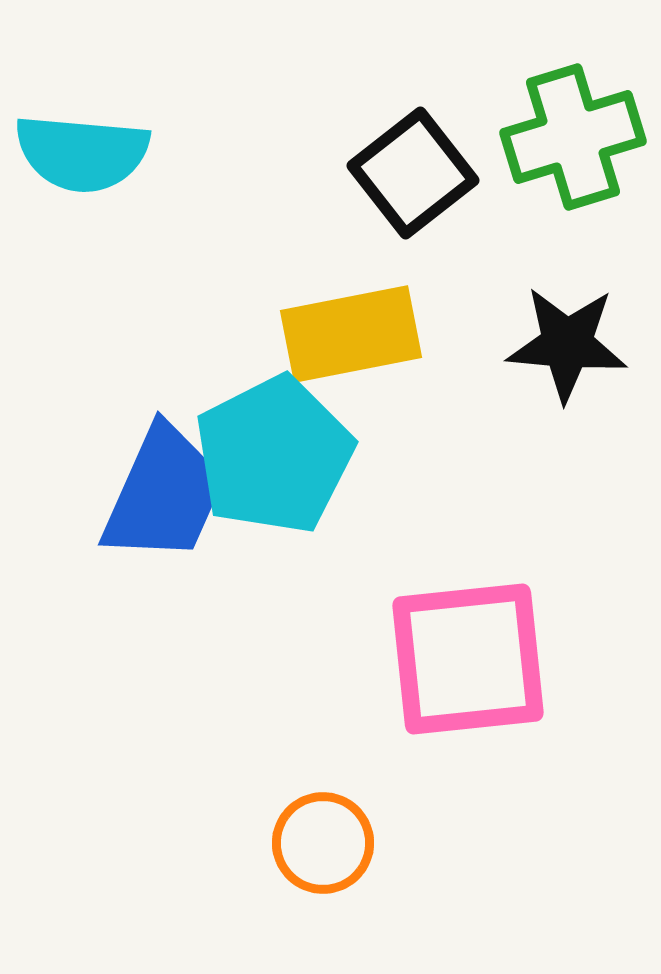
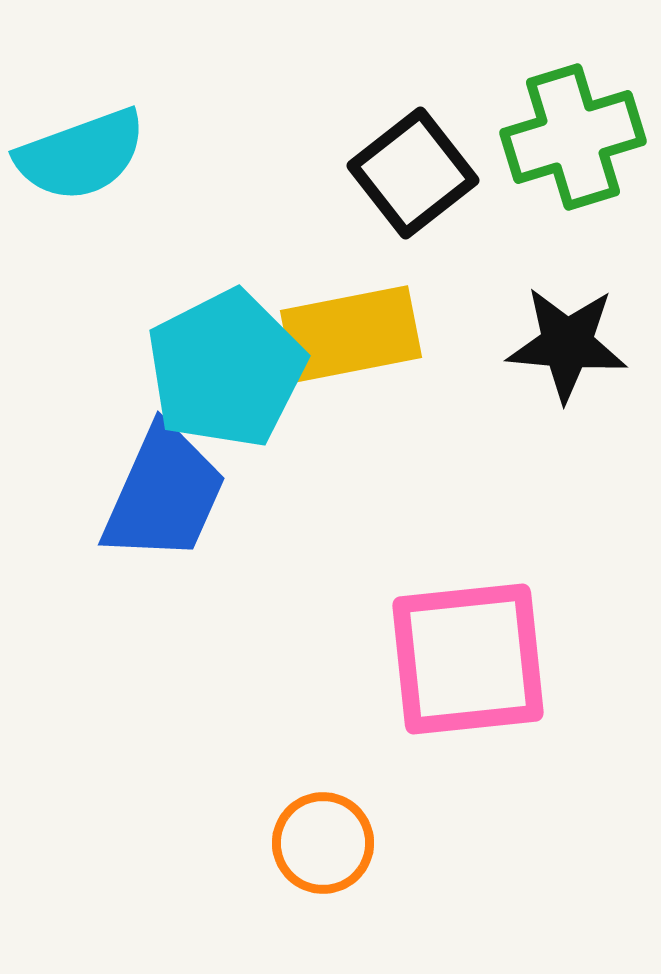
cyan semicircle: moved 1 px left, 2 px down; rotated 25 degrees counterclockwise
cyan pentagon: moved 48 px left, 86 px up
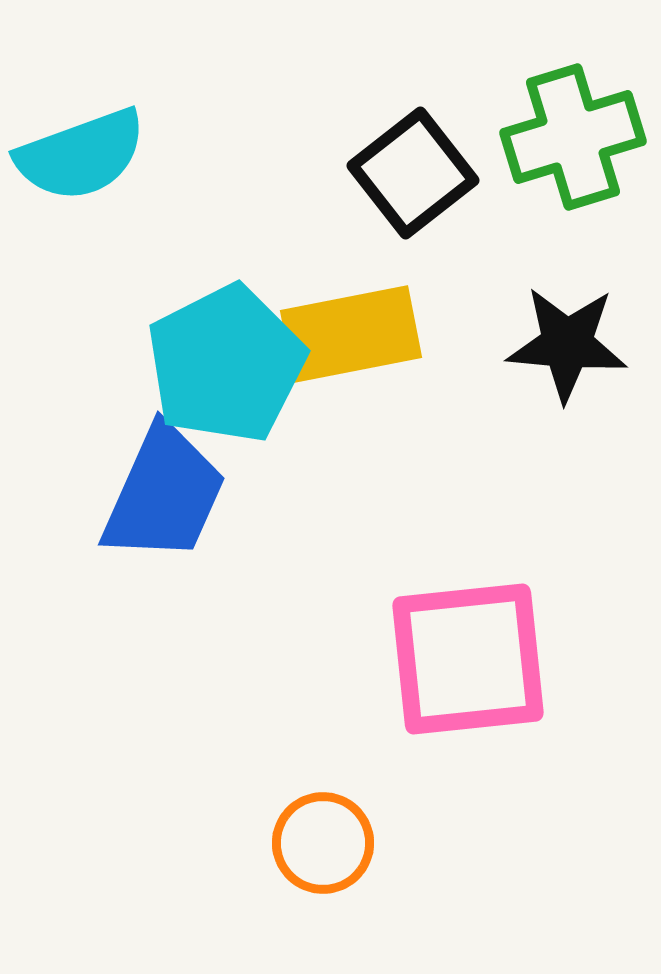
cyan pentagon: moved 5 px up
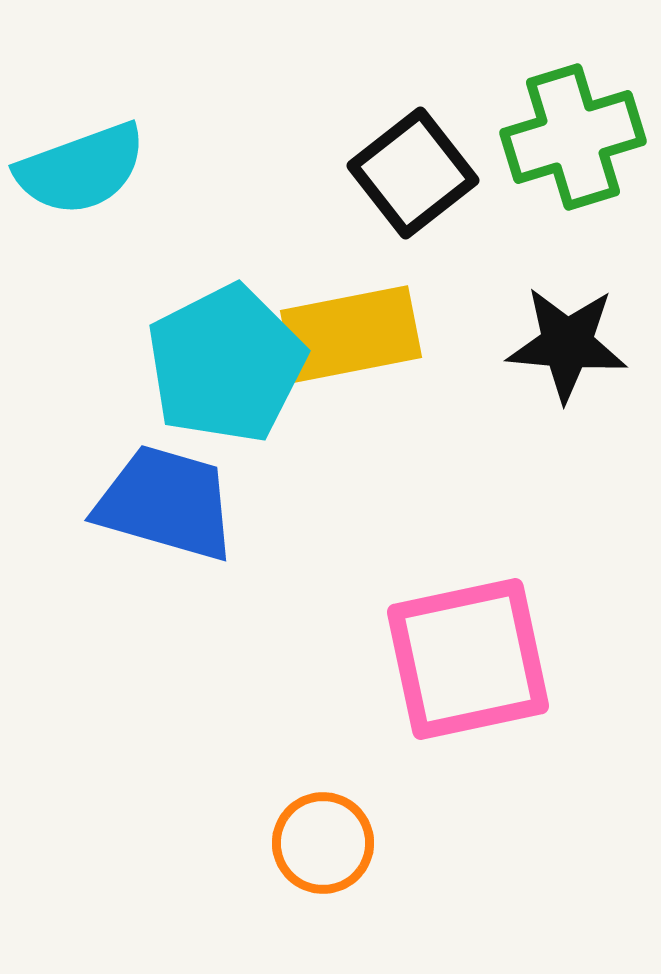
cyan semicircle: moved 14 px down
blue trapezoid: moved 2 px right, 9 px down; rotated 98 degrees counterclockwise
pink square: rotated 6 degrees counterclockwise
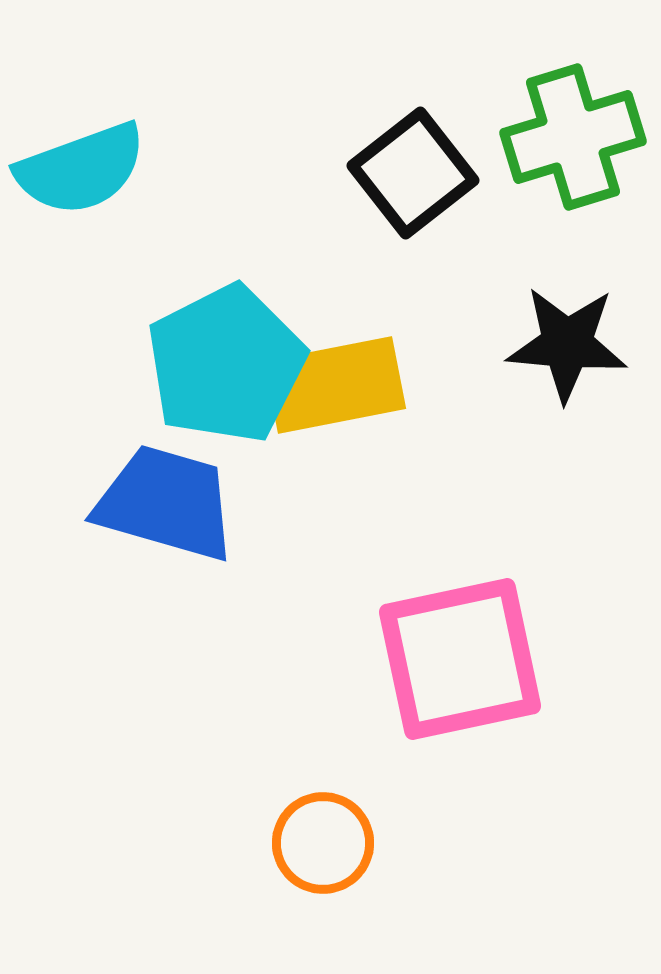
yellow rectangle: moved 16 px left, 51 px down
pink square: moved 8 px left
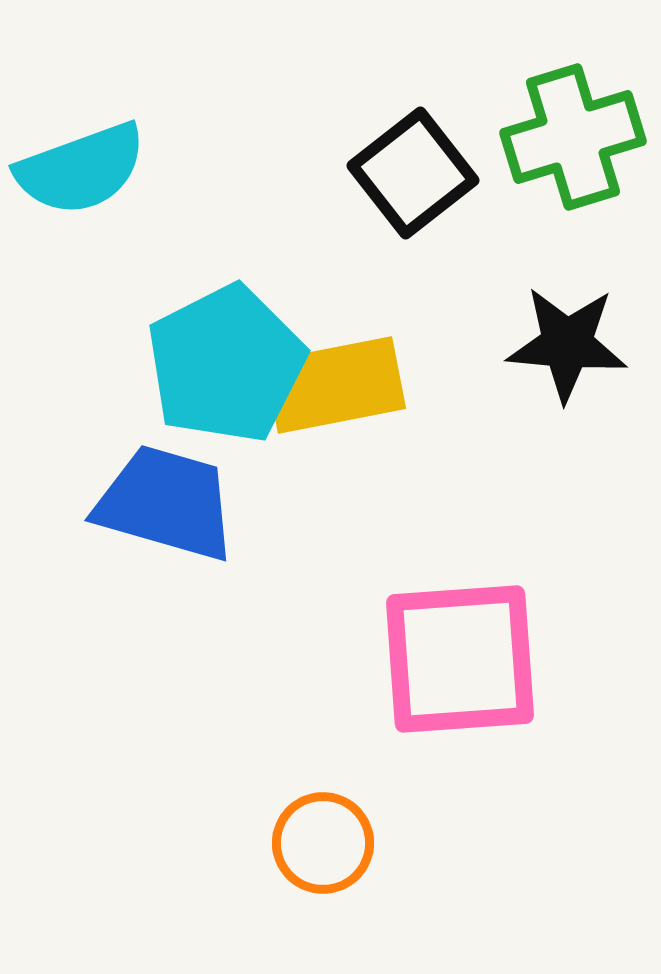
pink square: rotated 8 degrees clockwise
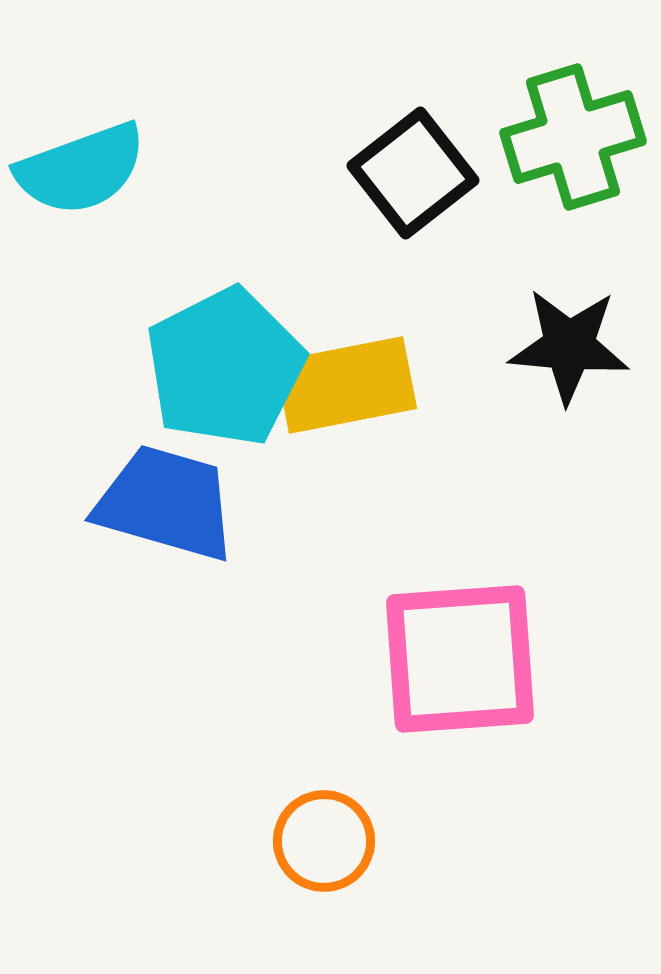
black star: moved 2 px right, 2 px down
cyan pentagon: moved 1 px left, 3 px down
yellow rectangle: moved 11 px right
orange circle: moved 1 px right, 2 px up
